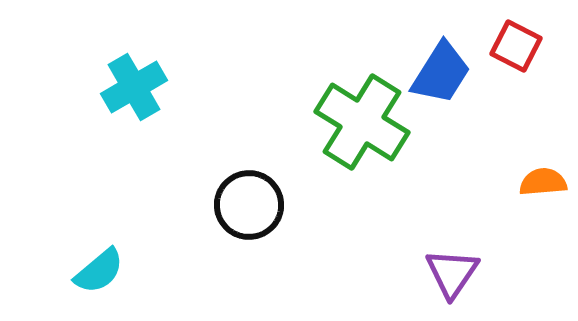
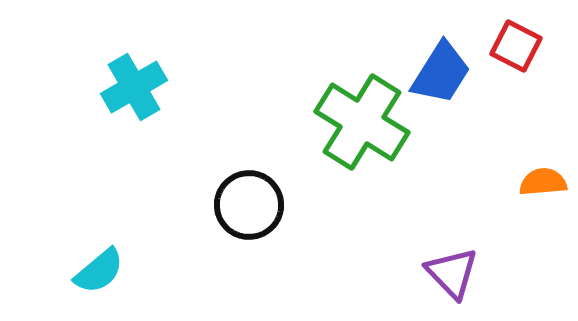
purple triangle: rotated 18 degrees counterclockwise
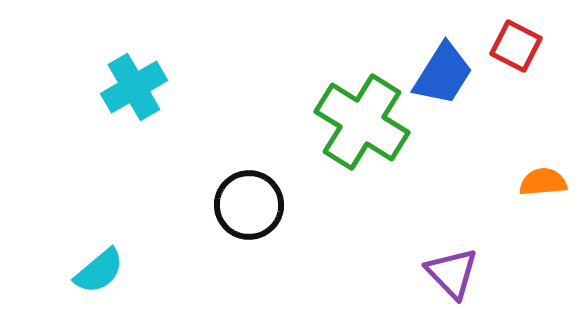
blue trapezoid: moved 2 px right, 1 px down
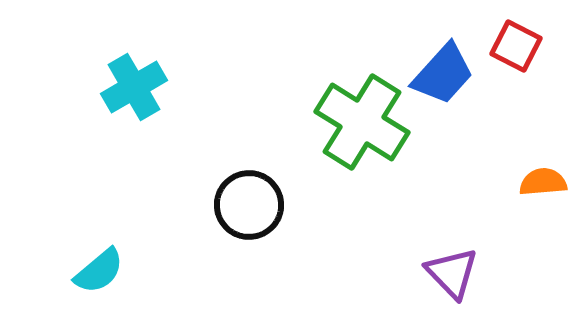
blue trapezoid: rotated 10 degrees clockwise
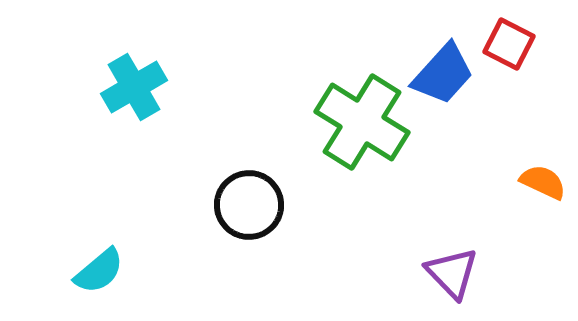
red square: moved 7 px left, 2 px up
orange semicircle: rotated 30 degrees clockwise
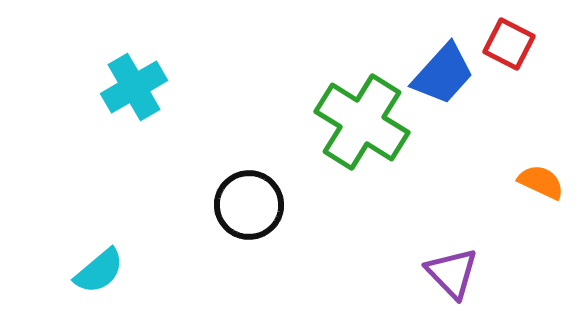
orange semicircle: moved 2 px left
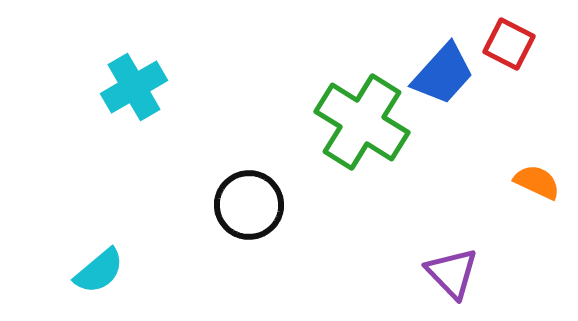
orange semicircle: moved 4 px left
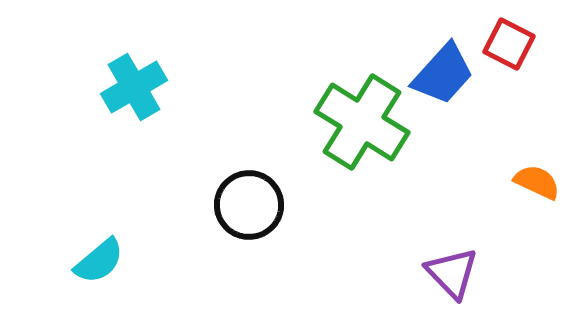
cyan semicircle: moved 10 px up
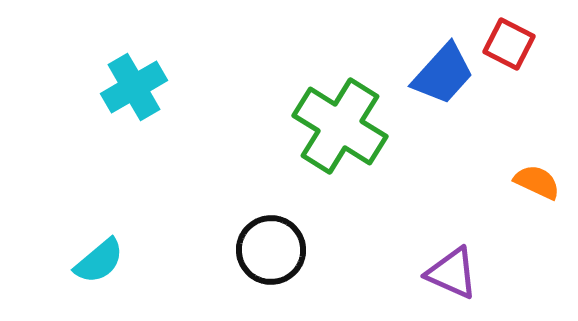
green cross: moved 22 px left, 4 px down
black circle: moved 22 px right, 45 px down
purple triangle: rotated 22 degrees counterclockwise
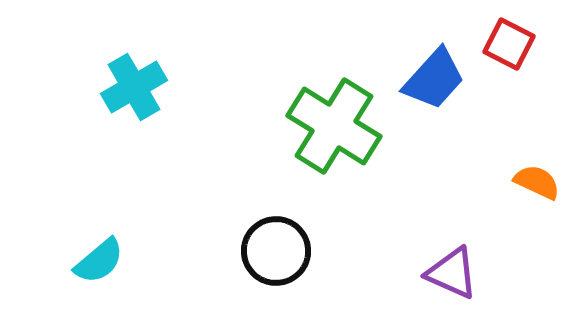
blue trapezoid: moved 9 px left, 5 px down
green cross: moved 6 px left
black circle: moved 5 px right, 1 px down
